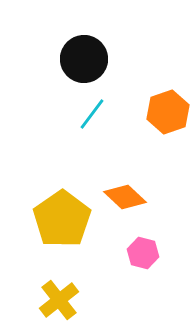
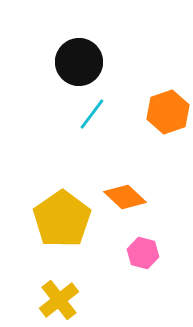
black circle: moved 5 px left, 3 px down
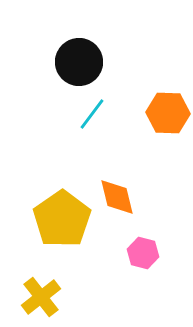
orange hexagon: moved 1 px down; rotated 21 degrees clockwise
orange diamond: moved 8 px left; rotated 33 degrees clockwise
yellow cross: moved 18 px left, 3 px up
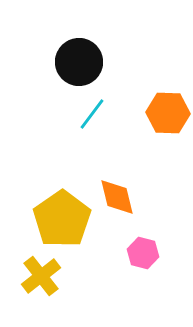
yellow cross: moved 21 px up
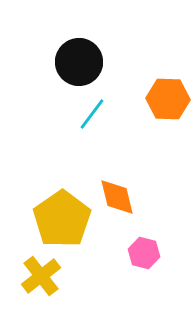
orange hexagon: moved 14 px up
pink hexagon: moved 1 px right
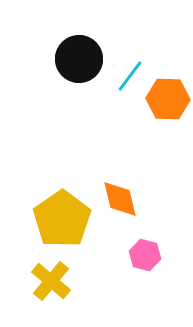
black circle: moved 3 px up
cyan line: moved 38 px right, 38 px up
orange diamond: moved 3 px right, 2 px down
pink hexagon: moved 1 px right, 2 px down
yellow cross: moved 10 px right, 5 px down; rotated 12 degrees counterclockwise
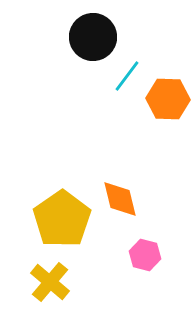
black circle: moved 14 px right, 22 px up
cyan line: moved 3 px left
yellow cross: moved 1 px left, 1 px down
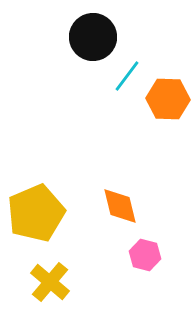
orange diamond: moved 7 px down
yellow pentagon: moved 26 px left, 6 px up; rotated 12 degrees clockwise
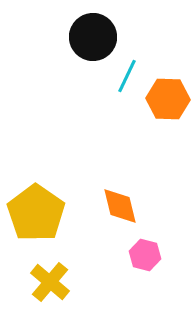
cyan line: rotated 12 degrees counterclockwise
yellow pentagon: rotated 14 degrees counterclockwise
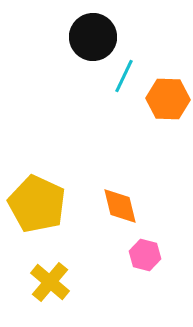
cyan line: moved 3 px left
yellow pentagon: moved 1 px right, 9 px up; rotated 10 degrees counterclockwise
